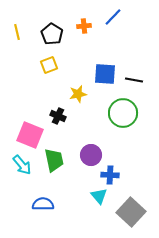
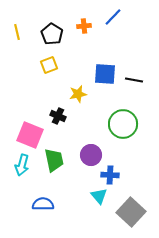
green circle: moved 11 px down
cyan arrow: rotated 55 degrees clockwise
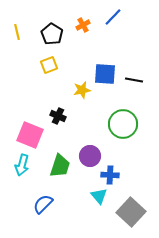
orange cross: moved 1 px left, 1 px up; rotated 24 degrees counterclockwise
yellow star: moved 4 px right, 4 px up
purple circle: moved 1 px left, 1 px down
green trapezoid: moved 6 px right, 6 px down; rotated 30 degrees clockwise
blue semicircle: rotated 45 degrees counterclockwise
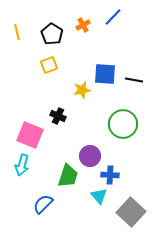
green trapezoid: moved 8 px right, 10 px down
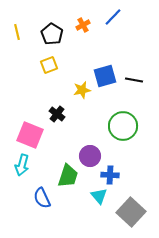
blue square: moved 2 px down; rotated 20 degrees counterclockwise
black cross: moved 1 px left, 2 px up; rotated 14 degrees clockwise
green circle: moved 2 px down
blue semicircle: moved 1 px left, 6 px up; rotated 70 degrees counterclockwise
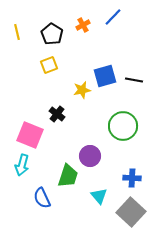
blue cross: moved 22 px right, 3 px down
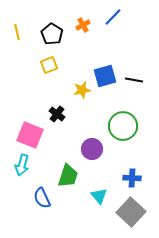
purple circle: moved 2 px right, 7 px up
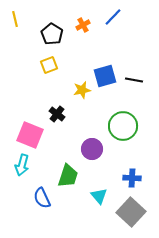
yellow line: moved 2 px left, 13 px up
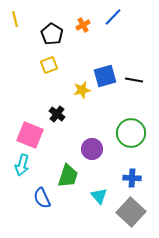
green circle: moved 8 px right, 7 px down
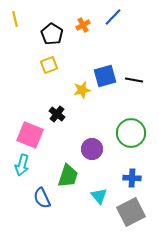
gray square: rotated 20 degrees clockwise
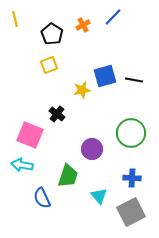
cyan arrow: rotated 85 degrees clockwise
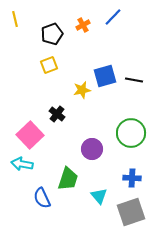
black pentagon: rotated 20 degrees clockwise
pink square: rotated 24 degrees clockwise
cyan arrow: moved 1 px up
green trapezoid: moved 3 px down
gray square: rotated 8 degrees clockwise
